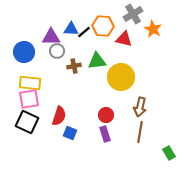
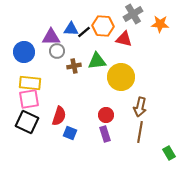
orange star: moved 7 px right, 5 px up; rotated 24 degrees counterclockwise
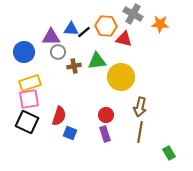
gray cross: rotated 30 degrees counterclockwise
orange hexagon: moved 3 px right
gray circle: moved 1 px right, 1 px down
yellow rectangle: rotated 25 degrees counterclockwise
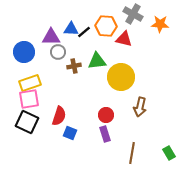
brown line: moved 8 px left, 21 px down
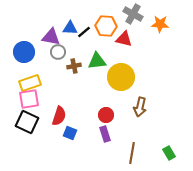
blue triangle: moved 1 px left, 1 px up
purple triangle: rotated 12 degrees clockwise
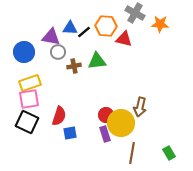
gray cross: moved 2 px right, 1 px up
yellow circle: moved 46 px down
blue square: rotated 32 degrees counterclockwise
